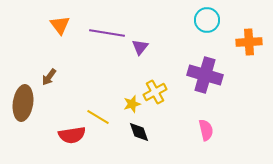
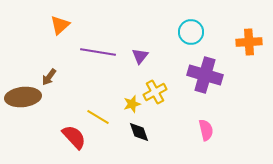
cyan circle: moved 16 px left, 12 px down
orange triangle: rotated 25 degrees clockwise
purple line: moved 9 px left, 19 px down
purple triangle: moved 9 px down
brown ellipse: moved 6 px up; rotated 76 degrees clockwise
red semicircle: moved 2 px right, 2 px down; rotated 124 degrees counterclockwise
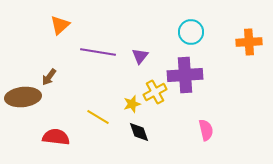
purple cross: moved 20 px left; rotated 20 degrees counterclockwise
red semicircle: moved 18 px left; rotated 40 degrees counterclockwise
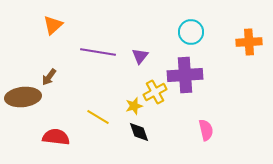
orange triangle: moved 7 px left
yellow star: moved 2 px right, 2 px down
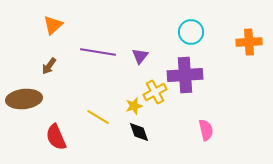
brown arrow: moved 11 px up
brown ellipse: moved 1 px right, 2 px down
red semicircle: rotated 120 degrees counterclockwise
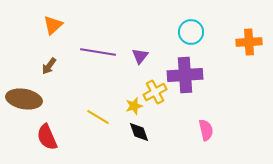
brown ellipse: rotated 16 degrees clockwise
red semicircle: moved 9 px left
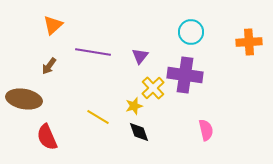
purple line: moved 5 px left
purple cross: rotated 12 degrees clockwise
yellow cross: moved 2 px left, 4 px up; rotated 15 degrees counterclockwise
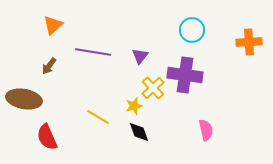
cyan circle: moved 1 px right, 2 px up
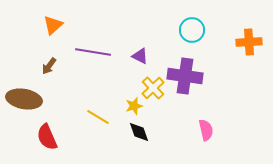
purple triangle: rotated 42 degrees counterclockwise
purple cross: moved 1 px down
